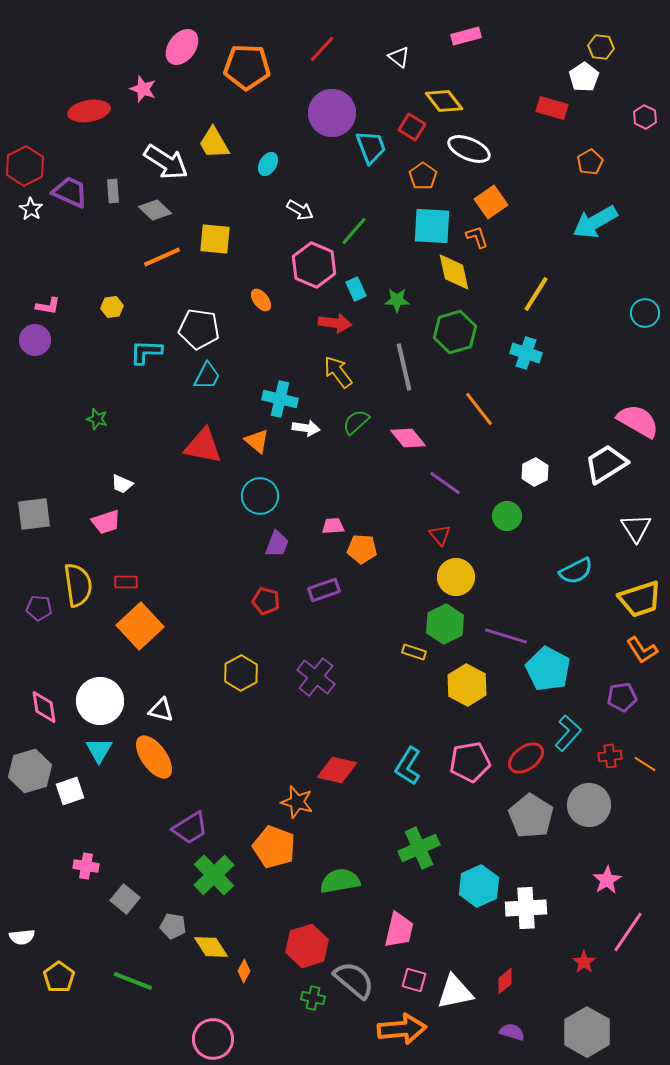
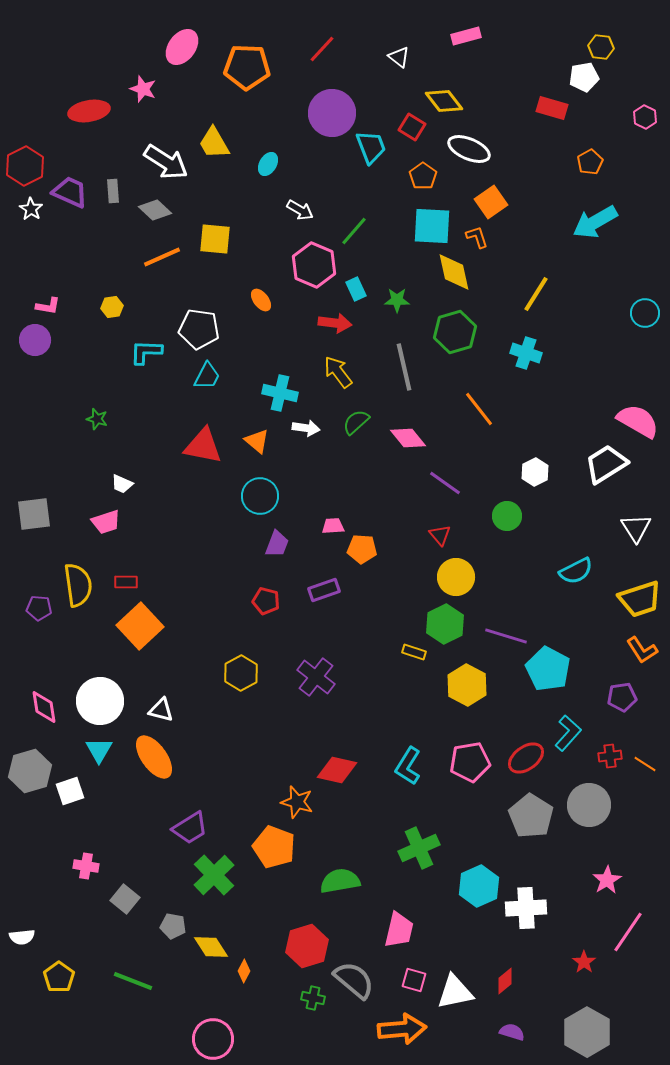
white pentagon at (584, 77): rotated 24 degrees clockwise
cyan cross at (280, 399): moved 6 px up
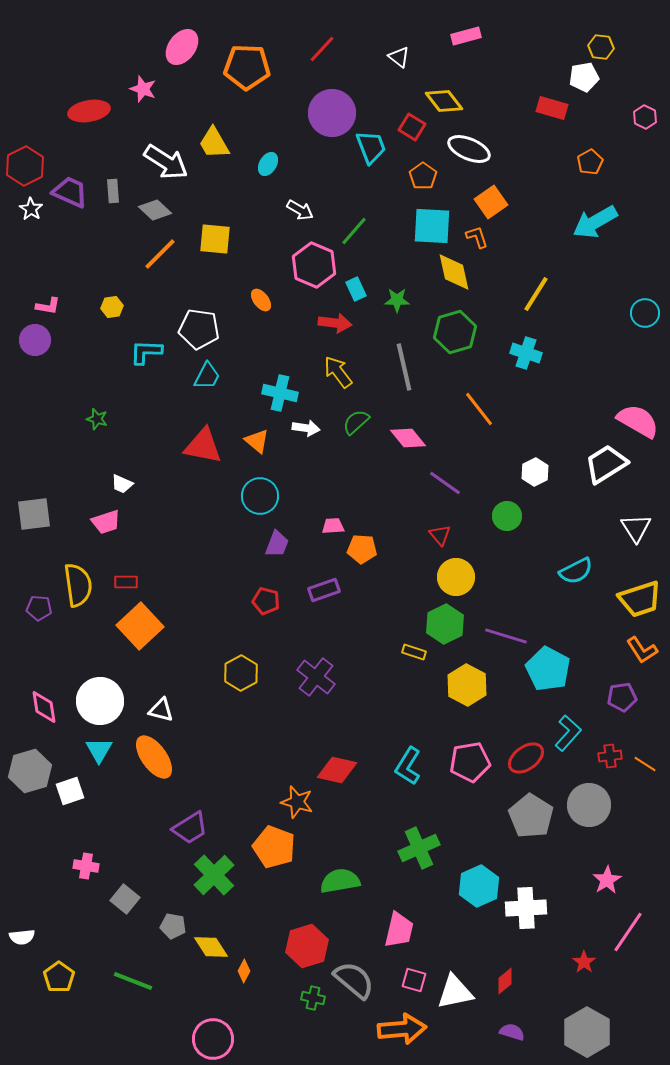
orange line at (162, 257): moved 2 px left, 3 px up; rotated 21 degrees counterclockwise
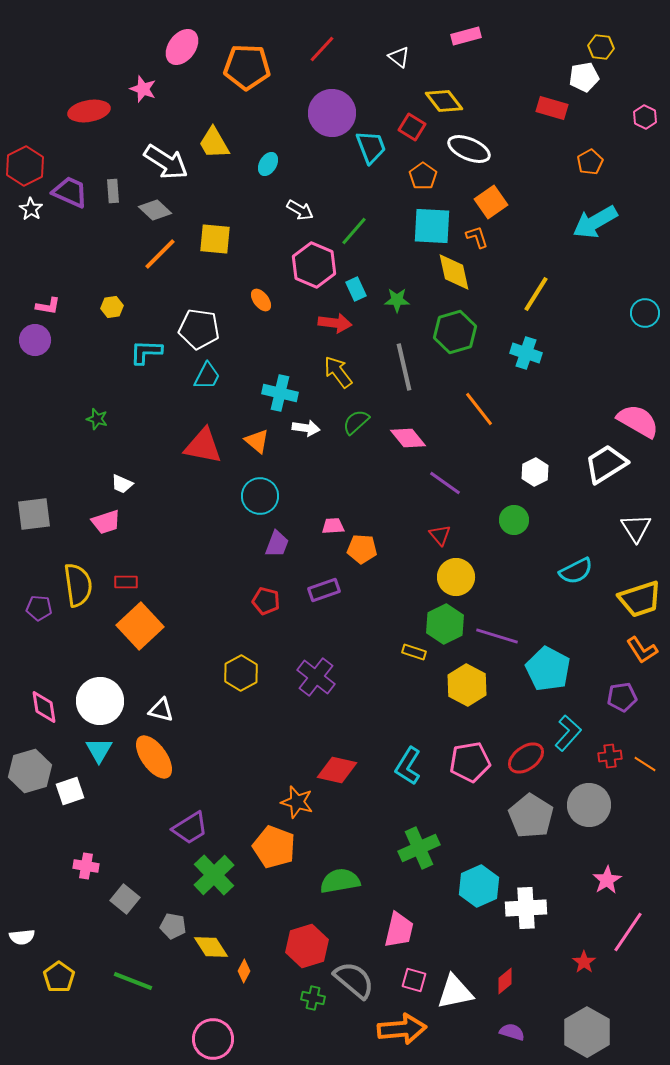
green circle at (507, 516): moved 7 px right, 4 px down
purple line at (506, 636): moved 9 px left
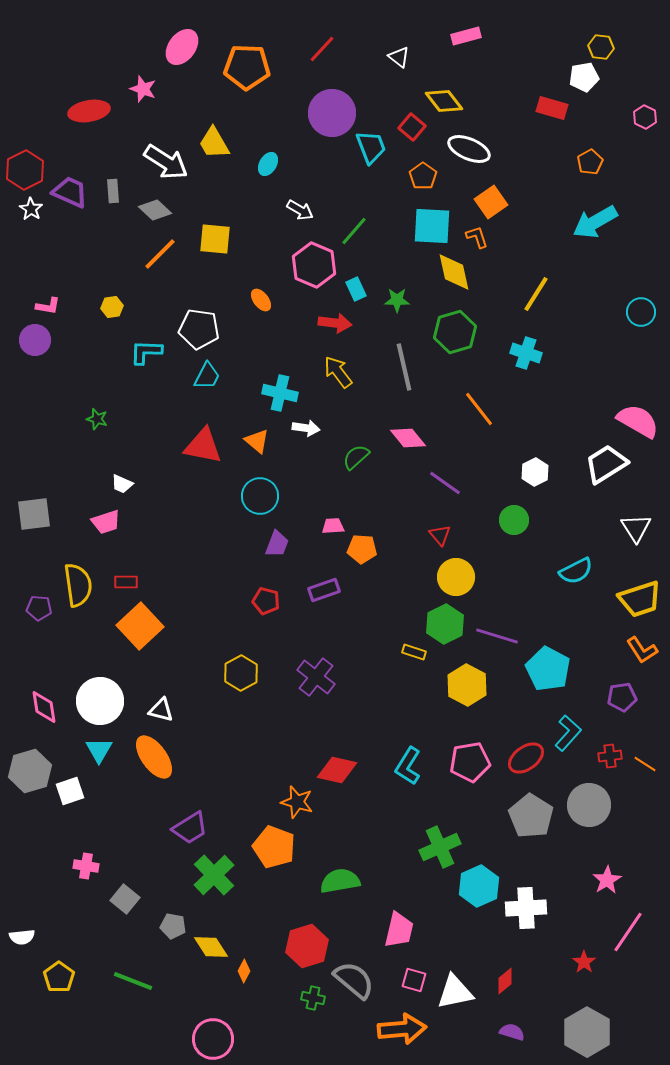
red square at (412, 127): rotated 8 degrees clockwise
red hexagon at (25, 166): moved 4 px down
cyan circle at (645, 313): moved 4 px left, 1 px up
green semicircle at (356, 422): moved 35 px down
green cross at (419, 848): moved 21 px right, 1 px up
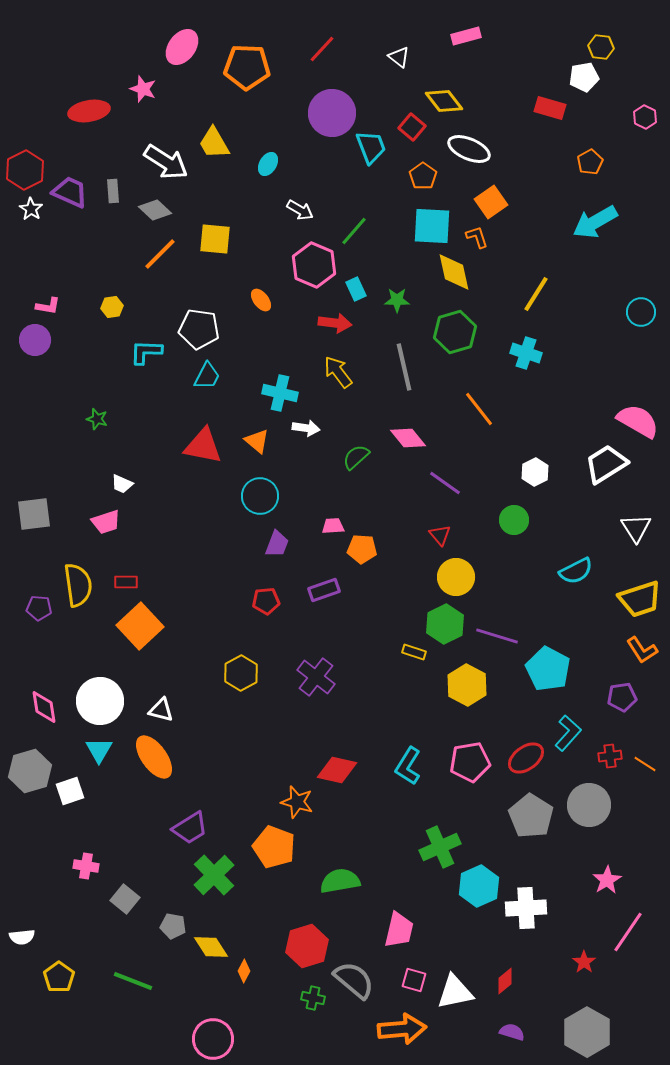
red rectangle at (552, 108): moved 2 px left
red pentagon at (266, 601): rotated 20 degrees counterclockwise
